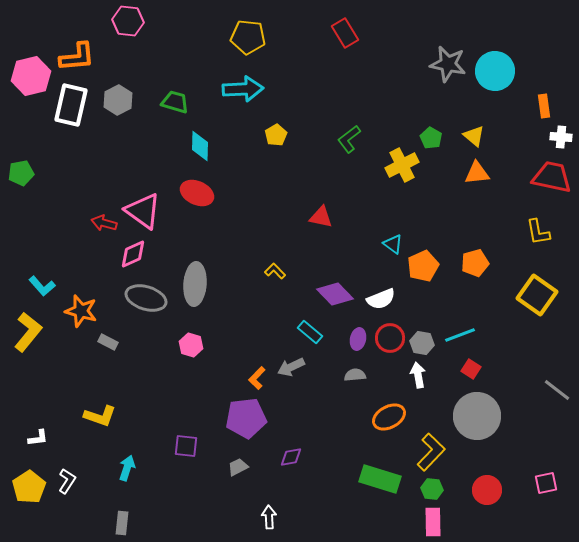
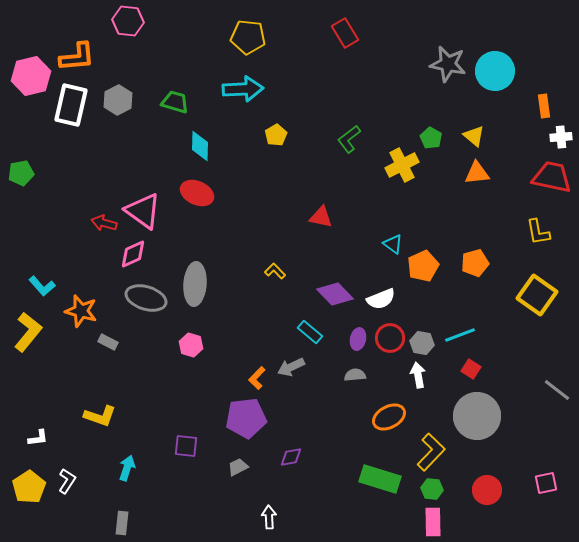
white cross at (561, 137): rotated 10 degrees counterclockwise
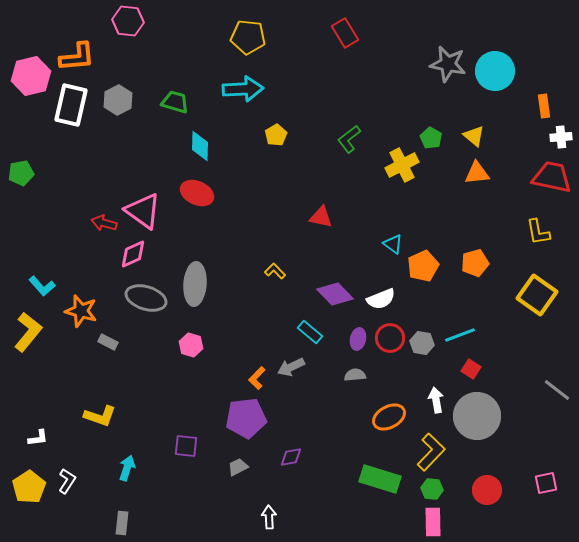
white arrow at (418, 375): moved 18 px right, 25 px down
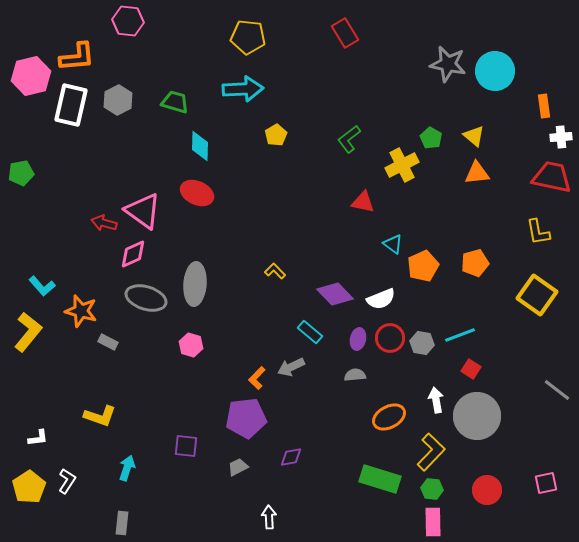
red triangle at (321, 217): moved 42 px right, 15 px up
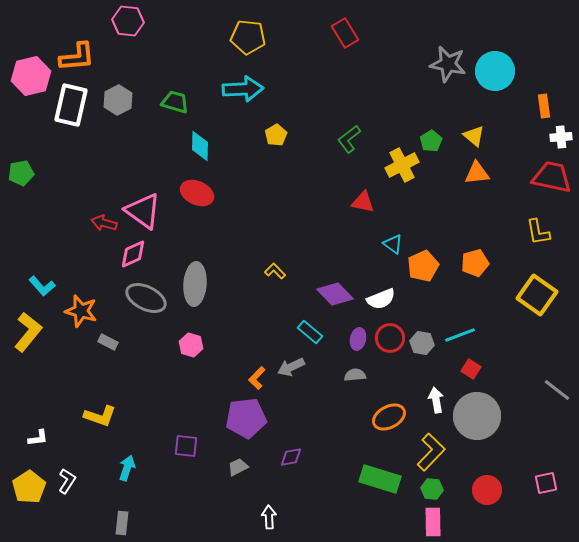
green pentagon at (431, 138): moved 3 px down; rotated 10 degrees clockwise
gray ellipse at (146, 298): rotated 9 degrees clockwise
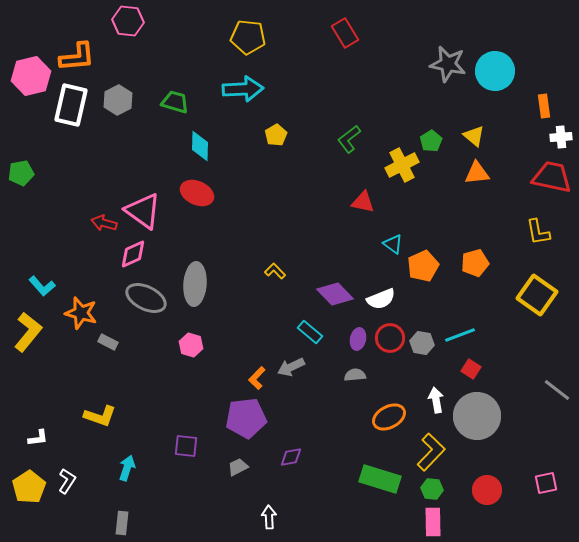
orange star at (81, 311): moved 2 px down
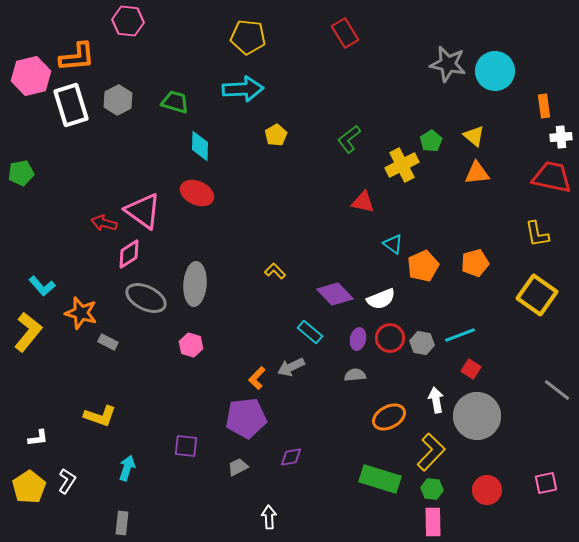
white rectangle at (71, 105): rotated 30 degrees counterclockwise
yellow L-shape at (538, 232): moved 1 px left, 2 px down
pink diamond at (133, 254): moved 4 px left; rotated 8 degrees counterclockwise
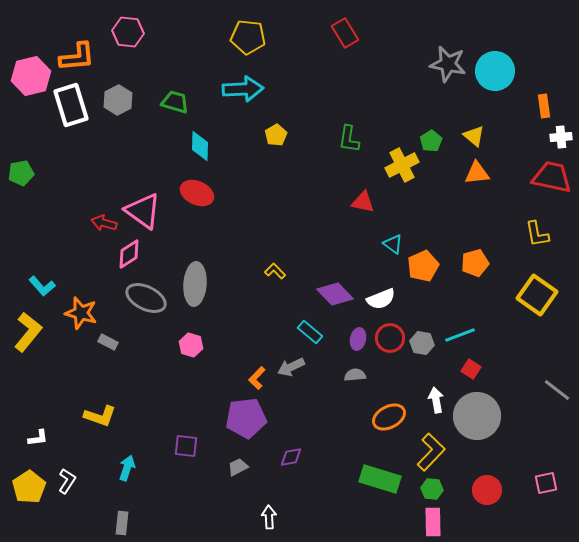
pink hexagon at (128, 21): moved 11 px down
green L-shape at (349, 139): rotated 44 degrees counterclockwise
